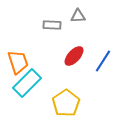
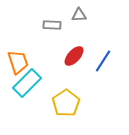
gray triangle: moved 1 px right, 1 px up
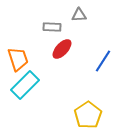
gray rectangle: moved 2 px down
red ellipse: moved 12 px left, 7 px up
orange trapezoid: moved 3 px up
cyan rectangle: moved 2 px left, 2 px down
yellow pentagon: moved 22 px right, 12 px down
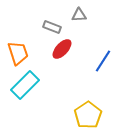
gray rectangle: rotated 18 degrees clockwise
orange trapezoid: moved 6 px up
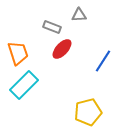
cyan rectangle: moved 1 px left
yellow pentagon: moved 3 px up; rotated 20 degrees clockwise
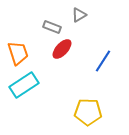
gray triangle: rotated 28 degrees counterclockwise
cyan rectangle: rotated 12 degrees clockwise
yellow pentagon: rotated 16 degrees clockwise
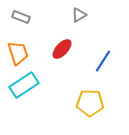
gray rectangle: moved 31 px left, 10 px up
yellow pentagon: moved 2 px right, 9 px up
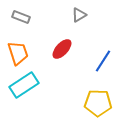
yellow pentagon: moved 8 px right
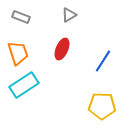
gray triangle: moved 10 px left
red ellipse: rotated 20 degrees counterclockwise
yellow pentagon: moved 4 px right, 3 px down
